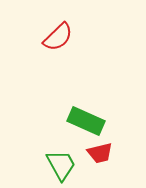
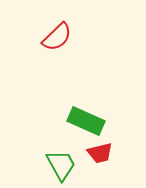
red semicircle: moved 1 px left
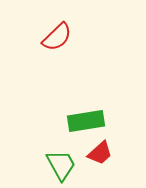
green rectangle: rotated 33 degrees counterclockwise
red trapezoid: rotated 28 degrees counterclockwise
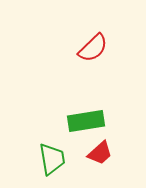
red semicircle: moved 36 px right, 11 px down
green trapezoid: moved 9 px left, 6 px up; rotated 20 degrees clockwise
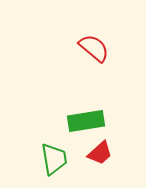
red semicircle: moved 1 px right; rotated 96 degrees counterclockwise
green trapezoid: moved 2 px right
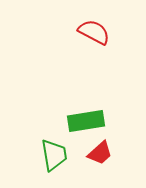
red semicircle: moved 16 px up; rotated 12 degrees counterclockwise
green trapezoid: moved 4 px up
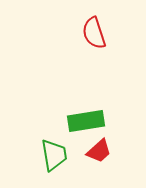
red semicircle: moved 1 px down; rotated 136 degrees counterclockwise
red trapezoid: moved 1 px left, 2 px up
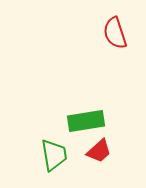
red semicircle: moved 21 px right
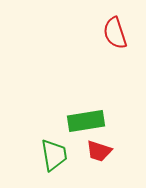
red trapezoid: rotated 60 degrees clockwise
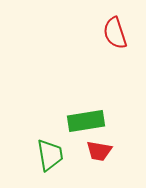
red trapezoid: rotated 8 degrees counterclockwise
green trapezoid: moved 4 px left
